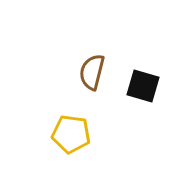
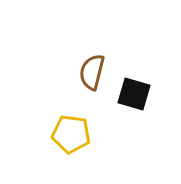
black square: moved 9 px left, 8 px down
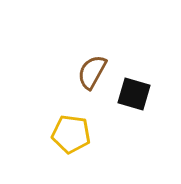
brown semicircle: rotated 15 degrees clockwise
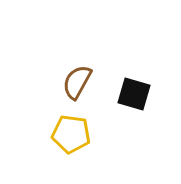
brown semicircle: moved 15 px left, 10 px down
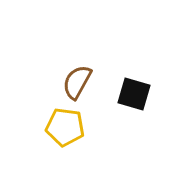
yellow pentagon: moved 6 px left, 7 px up
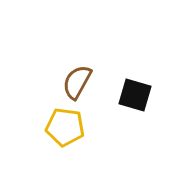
black square: moved 1 px right, 1 px down
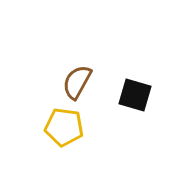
yellow pentagon: moved 1 px left
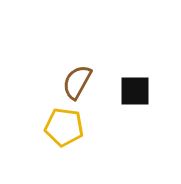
black square: moved 4 px up; rotated 16 degrees counterclockwise
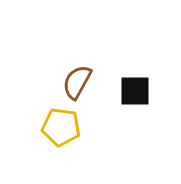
yellow pentagon: moved 3 px left
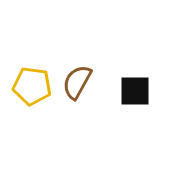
yellow pentagon: moved 29 px left, 41 px up
